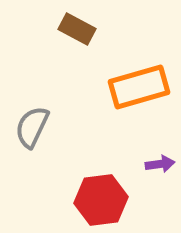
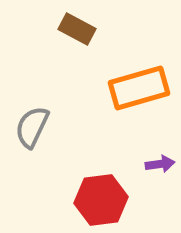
orange rectangle: moved 1 px down
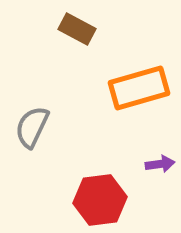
red hexagon: moved 1 px left
